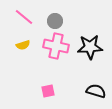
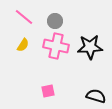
yellow semicircle: rotated 40 degrees counterclockwise
black semicircle: moved 5 px down
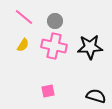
pink cross: moved 2 px left
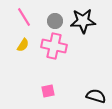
pink line: rotated 18 degrees clockwise
black star: moved 7 px left, 26 px up
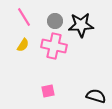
black star: moved 2 px left, 4 px down
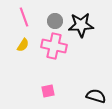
pink line: rotated 12 degrees clockwise
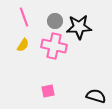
black star: moved 2 px left, 2 px down
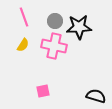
pink square: moved 5 px left
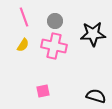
black star: moved 14 px right, 7 px down
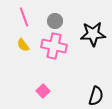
yellow semicircle: rotated 112 degrees clockwise
pink square: rotated 32 degrees counterclockwise
black semicircle: rotated 90 degrees clockwise
